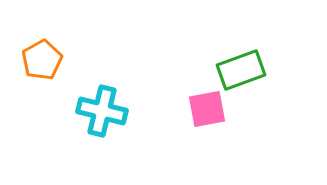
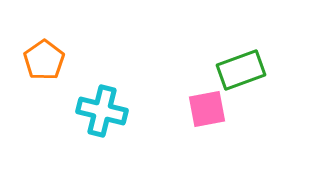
orange pentagon: moved 2 px right; rotated 6 degrees counterclockwise
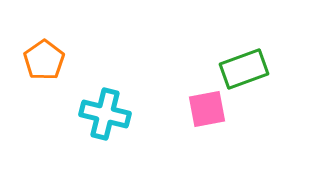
green rectangle: moved 3 px right, 1 px up
cyan cross: moved 3 px right, 3 px down
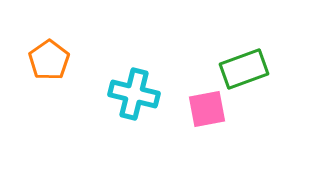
orange pentagon: moved 5 px right
cyan cross: moved 29 px right, 20 px up
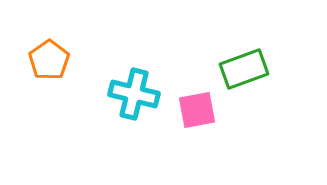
pink square: moved 10 px left, 1 px down
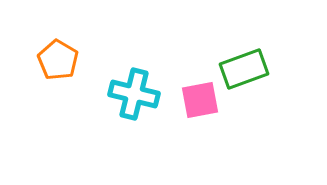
orange pentagon: moved 9 px right; rotated 6 degrees counterclockwise
pink square: moved 3 px right, 10 px up
